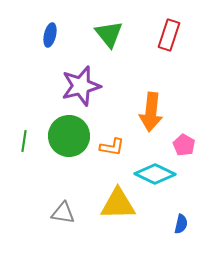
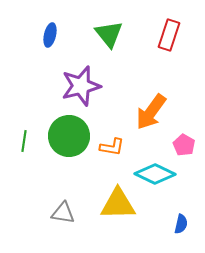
orange arrow: rotated 30 degrees clockwise
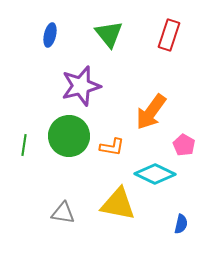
green line: moved 4 px down
yellow triangle: rotated 12 degrees clockwise
